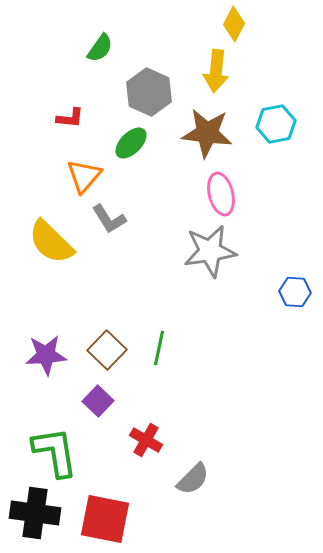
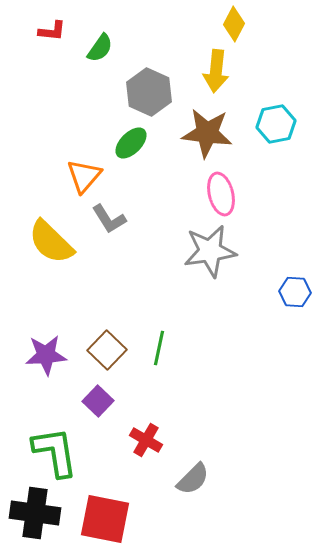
red L-shape: moved 18 px left, 87 px up
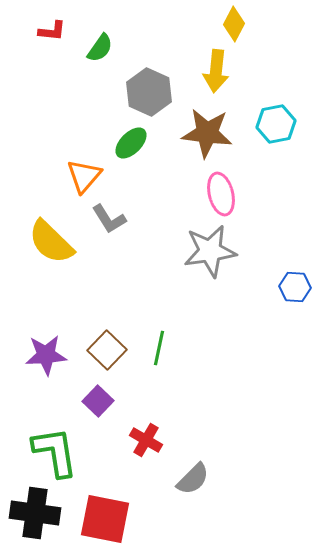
blue hexagon: moved 5 px up
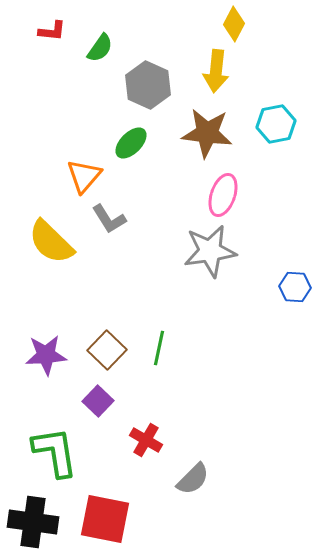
gray hexagon: moved 1 px left, 7 px up
pink ellipse: moved 2 px right, 1 px down; rotated 33 degrees clockwise
black cross: moved 2 px left, 9 px down
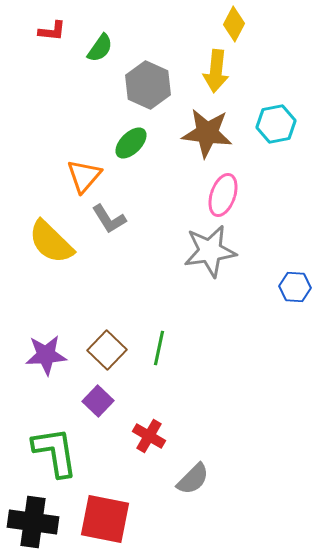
red cross: moved 3 px right, 4 px up
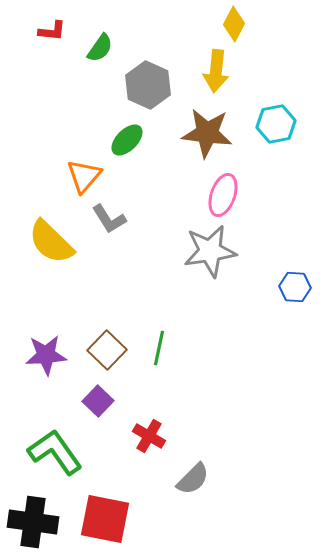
green ellipse: moved 4 px left, 3 px up
green L-shape: rotated 26 degrees counterclockwise
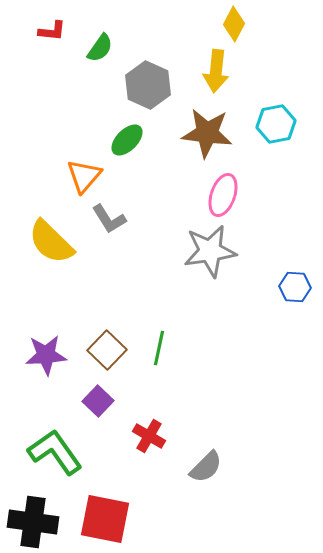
gray semicircle: moved 13 px right, 12 px up
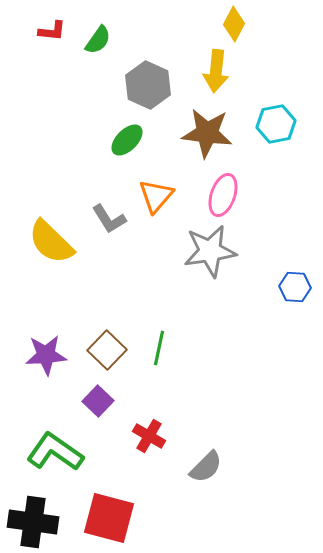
green semicircle: moved 2 px left, 8 px up
orange triangle: moved 72 px right, 20 px down
green L-shape: rotated 20 degrees counterclockwise
red square: moved 4 px right, 1 px up; rotated 4 degrees clockwise
